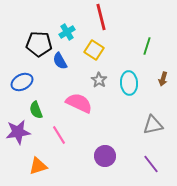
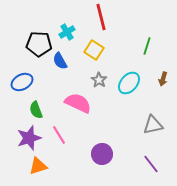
cyan ellipse: rotated 45 degrees clockwise
pink semicircle: moved 1 px left
purple star: moved 11 px right, 6 px down; rotated 10 degrees counterclockwise
purple circle: moved 3 px left, 2 px up
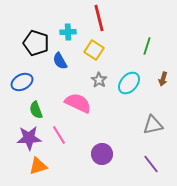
red line: moved 2 px left, 1 px down
cyan cross: moved 1 px right; rotated 28 degrees clockwise
black pentagon: moved 3 px left, 1 px up; rotated 15 degrees clockwise
purple star: rotated 15 degrees clockwise
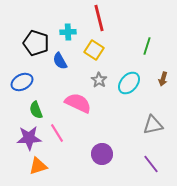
pink line: moved 2 px left, 2 px up
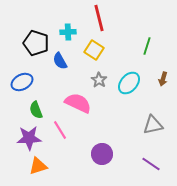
pink line: moved 3 px right, 3 px up
purple line: rotated 18 degrees counterclockwise
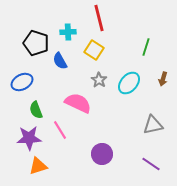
green line: moved 1 px left, 1 px down
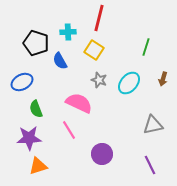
red line: rotated 28 degrees clockwise
gray star: rotated 14 degrees counterclockwise
pink semicircle: moved 1 px right
green semicircle: moved 1 px up
pink line: moved 9 px right
purple line: moved 1 px left, 1 px down; rotated 30 degrees clockwise
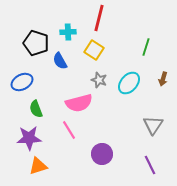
pink semicircle: rotated 140 degrees clockwise
gray triangle: rotated 45 degrees counterclockwise
